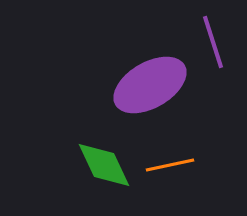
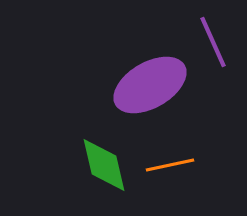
purple line: rotated 6 degrees counterclockwise
green diamond: rotated 12 degrees clockwise
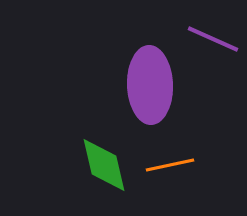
purple line: moved 3 px up; rotated 42 degrees counterclockwise
purple ellipse: rotated 62 degrees counterclockwise
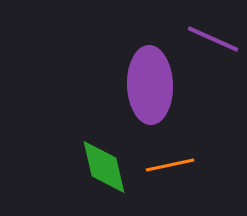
green diamond: moved 2 px down
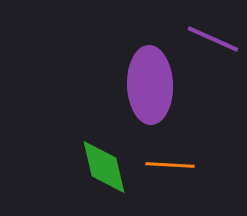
orange line: rotated 15 degrees clockwise
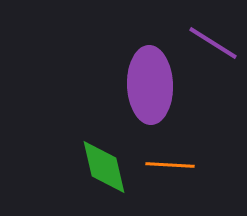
purple line: moved 4 px down; rotated 8 degrees clockwise
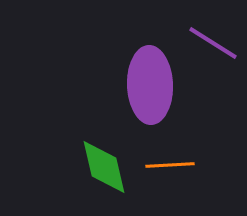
orange line: rotated 6 degrees counterclockwise
